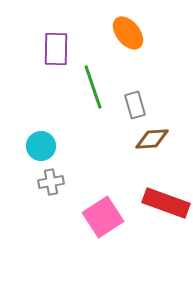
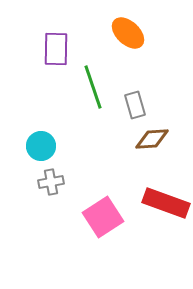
orange ellipse: rotated 8 degrees counterclockwise
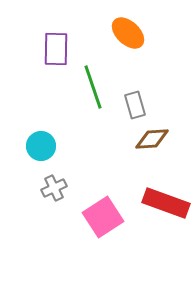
gray cross: moved 3 px right, 6 px down; rotated 15 degrees counterclockwise
